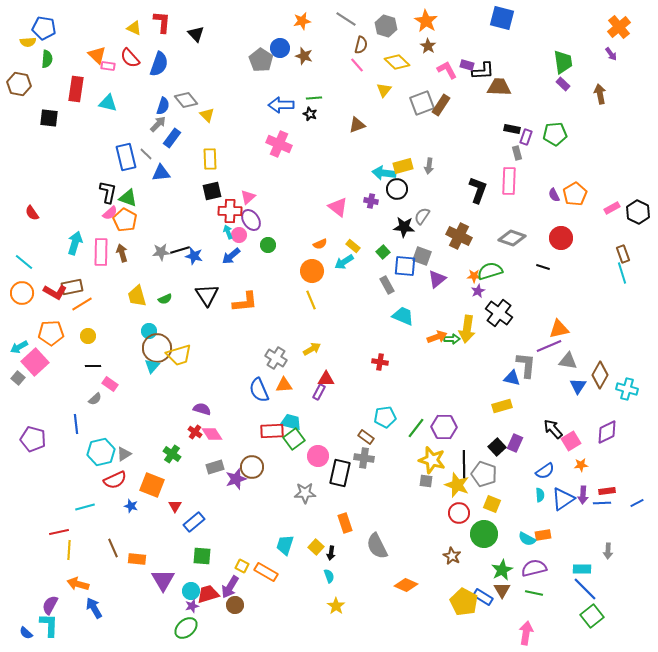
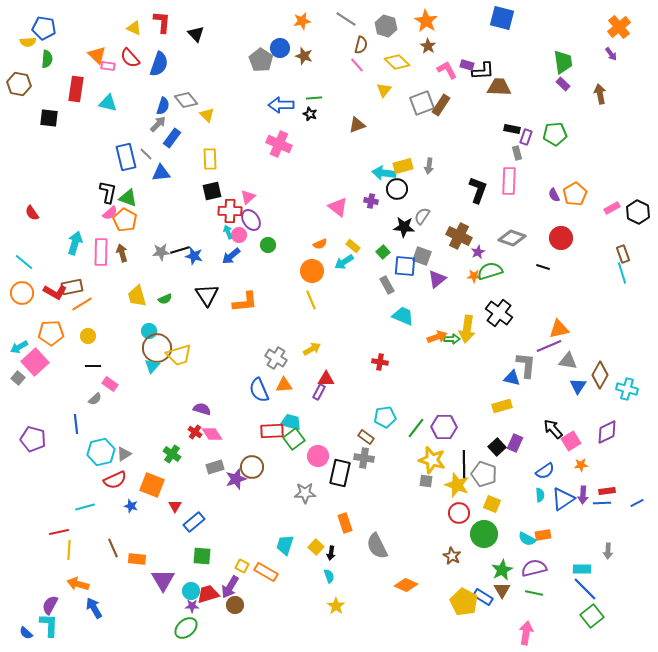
purple star at (478, 291): moved 39 px up
purple star at (192, 606): rotated 16 degrees clockwise
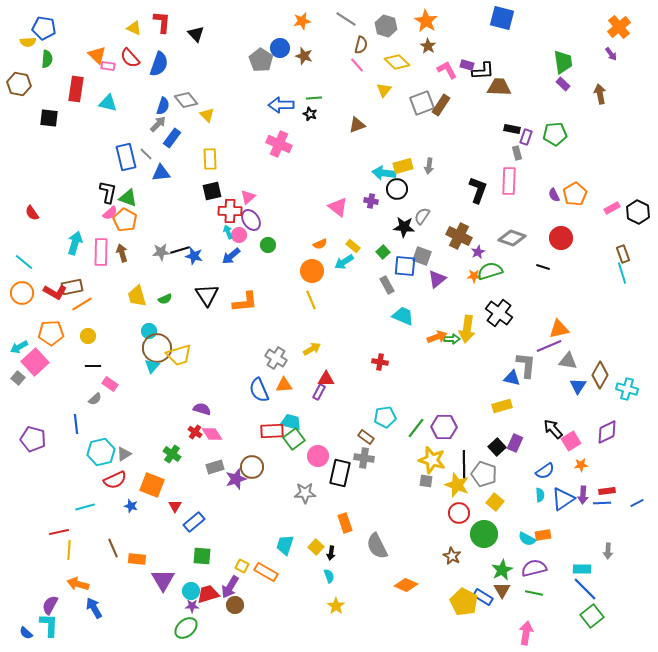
yellow square at (492, 504): moved 3 px right, 2 px up; rotated 18 degrees clockwise
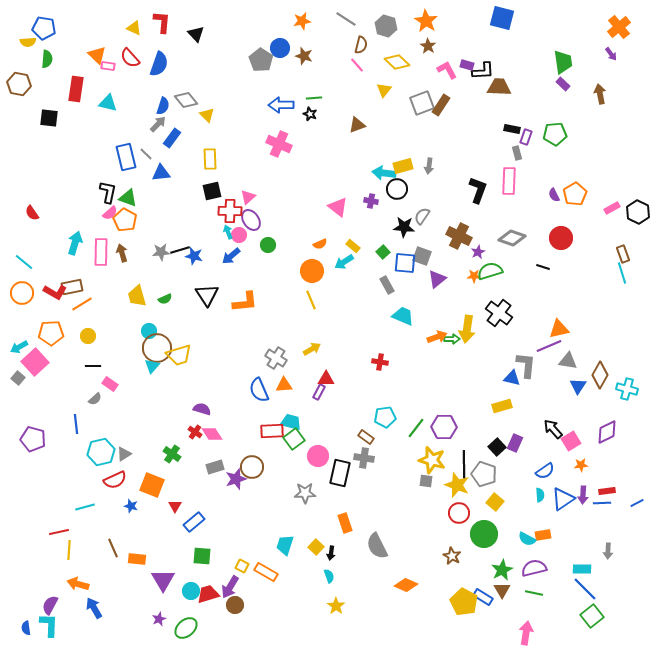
blue square at (405, 266): moved 3 px up
purple star at (192, 606): moved 33 px left, 13 px down; rotated 24 degrees counterclockwise
blue semicircle at (26, 633): moved 5 px up; rotated 40 degrees clockwise
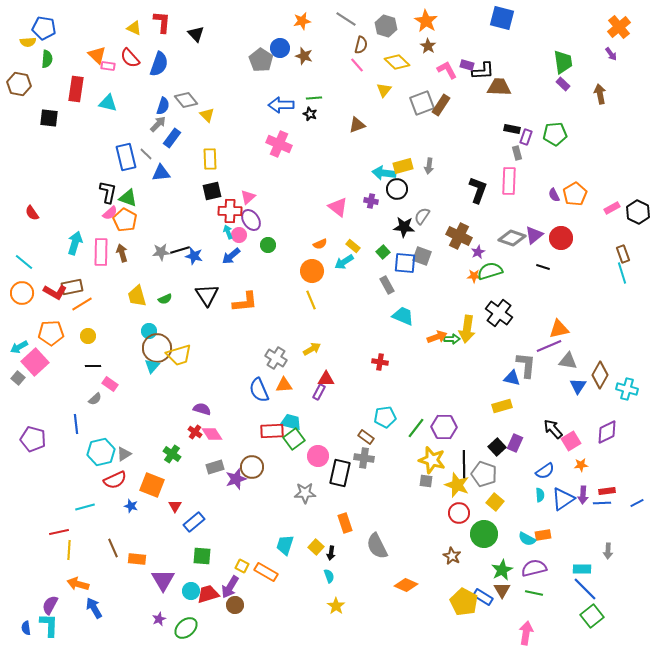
purple triangle at (437, 279): moved 97 px right, 44 px up
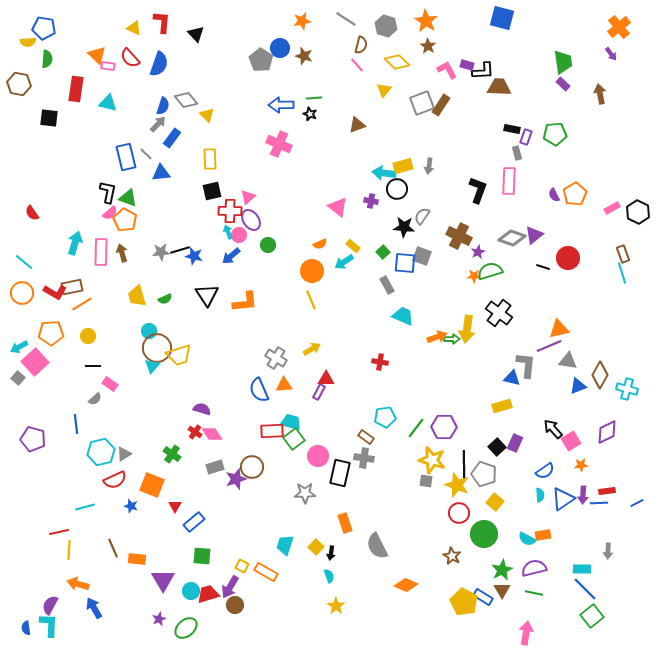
red circle at (561, 238): moved 7 px right, 20 px down
blue triangle at (578, 386): rotated 36 degrees clockwise
blue line at (602, 503): moved 3 px left
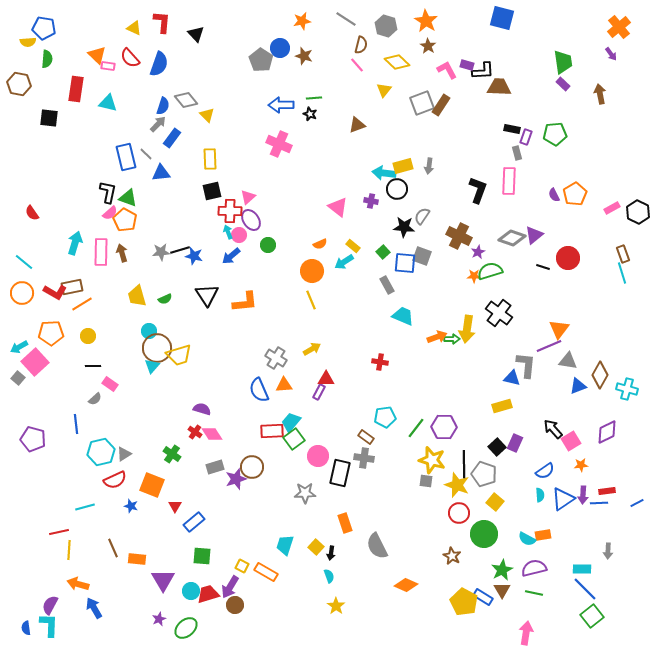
orange triangle at (559, 329): rotated 40 degrees counterclockwise
cyan trapezoid at (291, 422): rotated 65 degrees counterclockwise
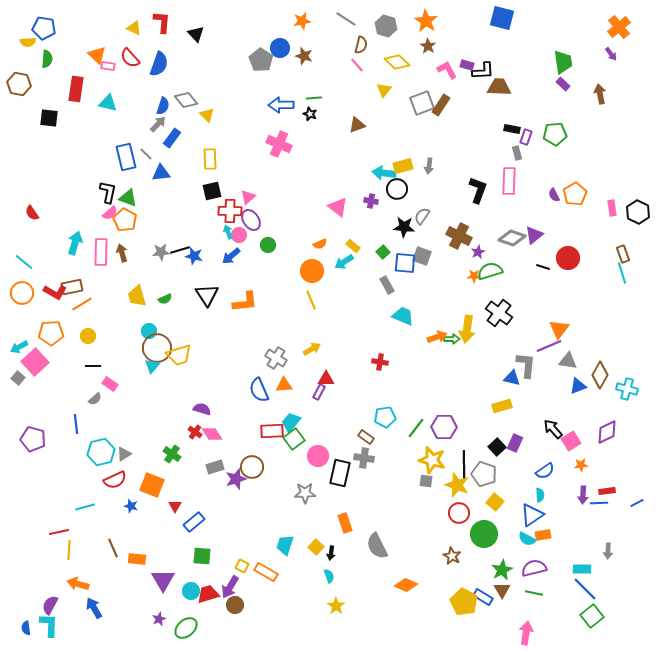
pink rectangle at (612, 208): rotated 70 degrees counterclockwise
blue triangle at (563, 499): moved 31 px left, 16 px down
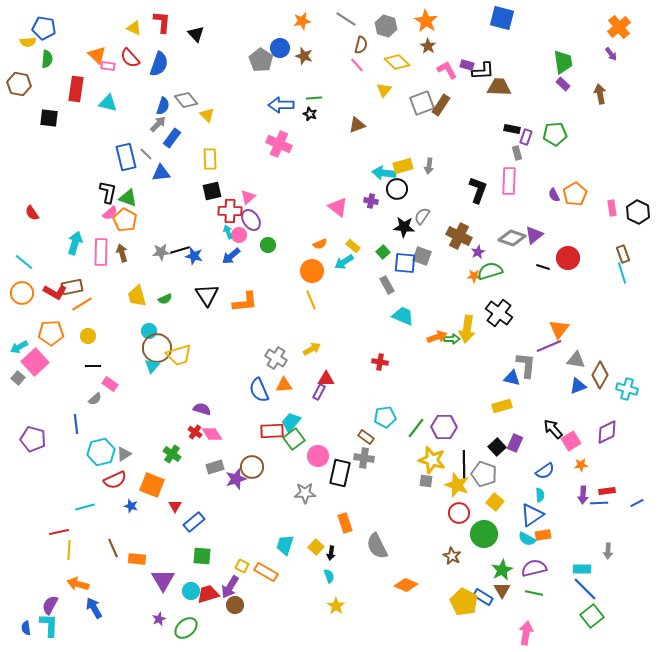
gray triangle at (568, 361): moved 8 px right, 1 px up
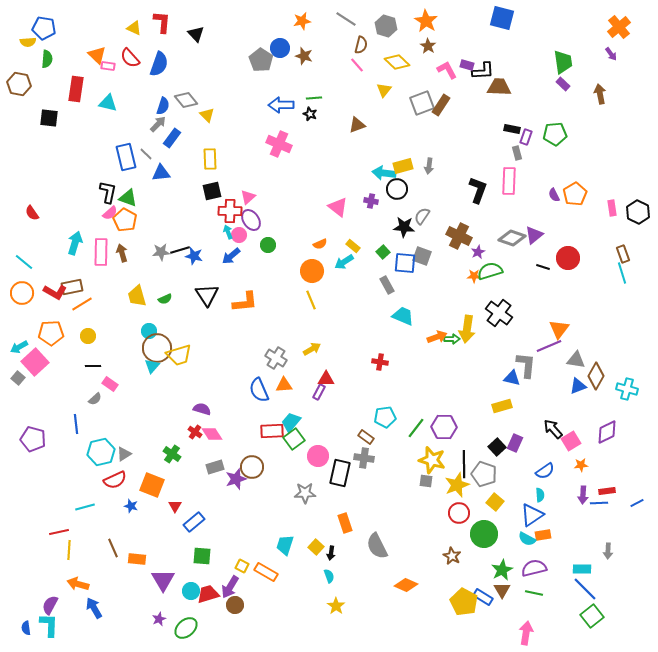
brown diamond at (600, 375): moved 4 px left, 1 px down
yellow star at (457, 485): rotated 30 degrees clockwise
